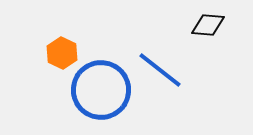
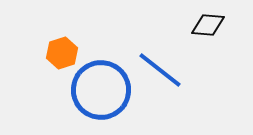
orange hexagon: rotated 16 degrees clockwise
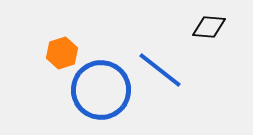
black diamond: moved 1 px right, 2 px down
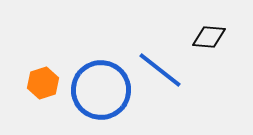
black diamond: moved 10 px down
orange hexagon: moved 19 px left, 30 px down
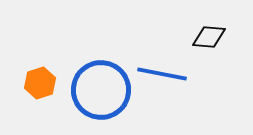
blue line: moved 2 px right, 4 px down; rotated 27 degrees counterclockwise
orange hexagon: moved 3 px left
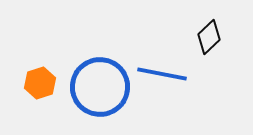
black diamond: rotated 48 degrees counterclockwise
blue circle: moved 1 px left, 3 px up
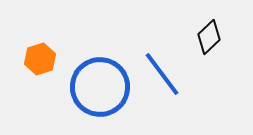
blue line: rotated 42 degrees clockwise
orange hexagon: moved 24 px up
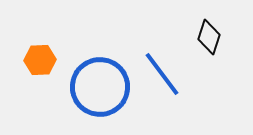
black diamond: rotated 28 degrees counterclockwise
orange hexagon: moved 1 px down; rotated 16 degrees clockwise
